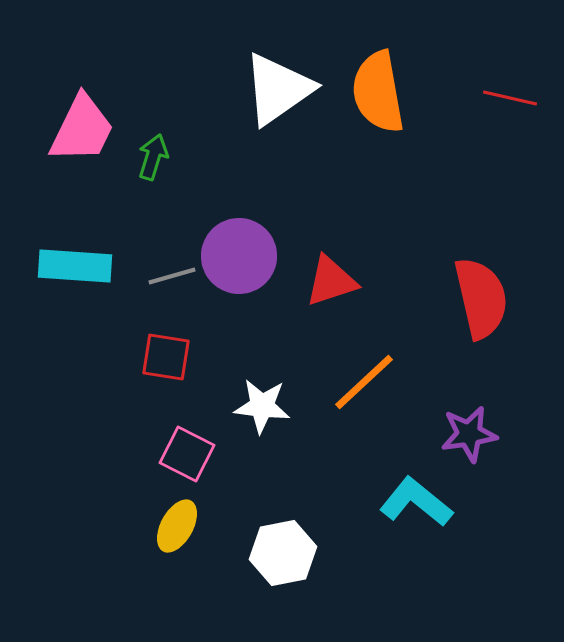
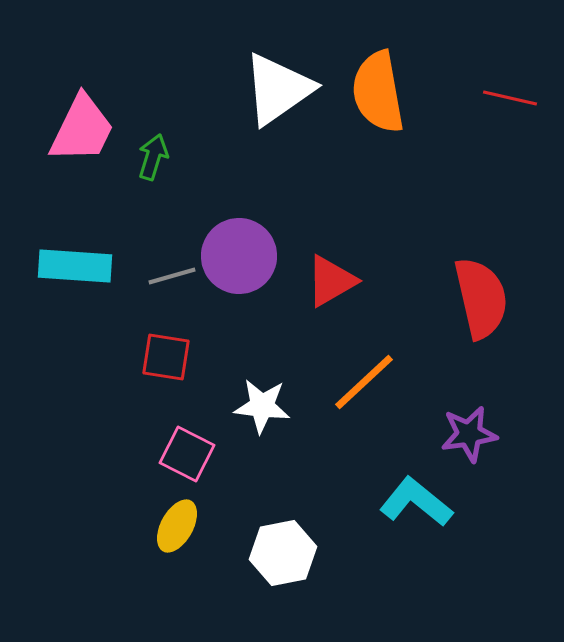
red triangle: rotated 12 degrees counterclockwise
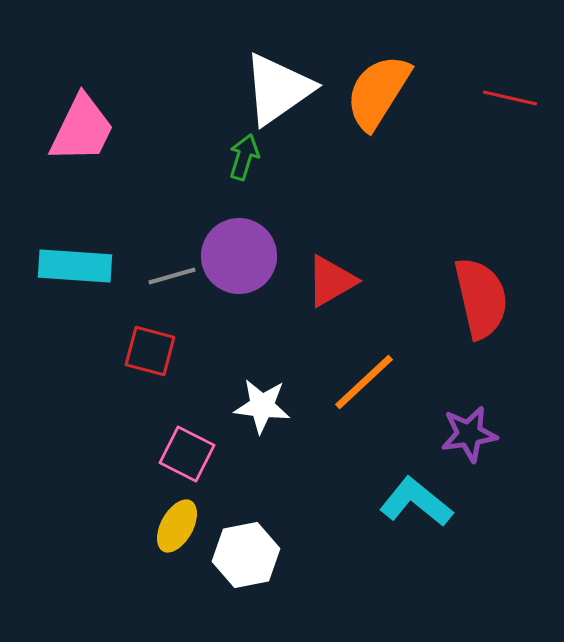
orange semicircle: rotated 42 degrees clockwise
green arrow: moved 91 px right
red square: moved 16 px left, 6 px up; rotated 6 degrees clockwise
white hexagon: moved 37 px left, 2 px down
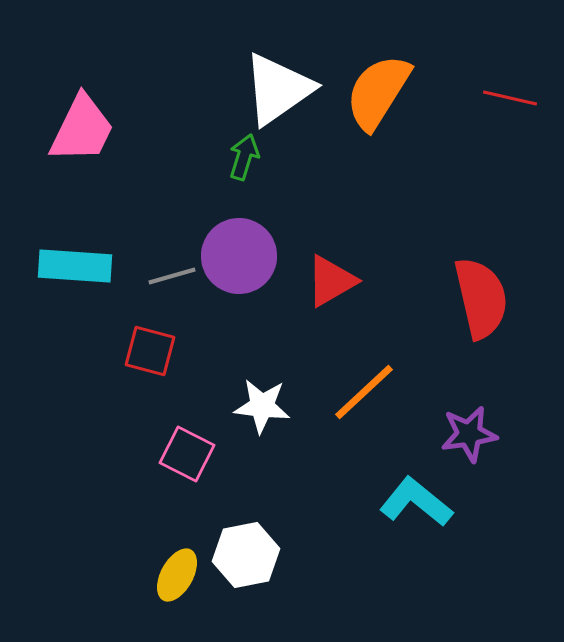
orange line: moved 10 px down
yellow ellipse: moved 49 px down
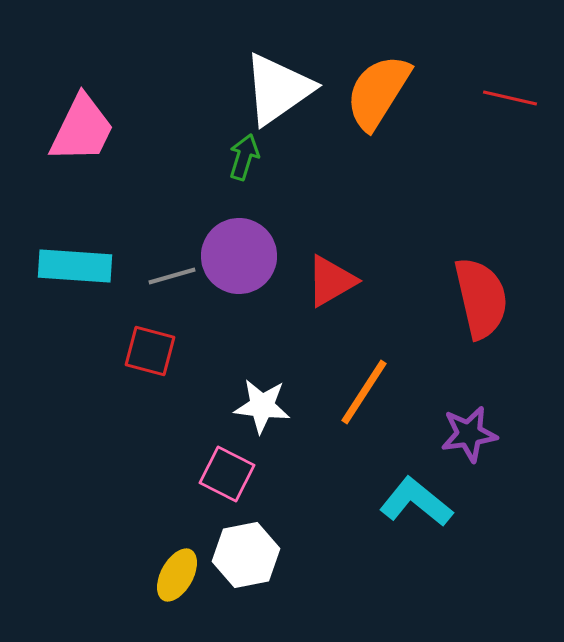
orange line: rotated 14 degrees counterclockwise
pink square: moved 40 px right, 20 px down
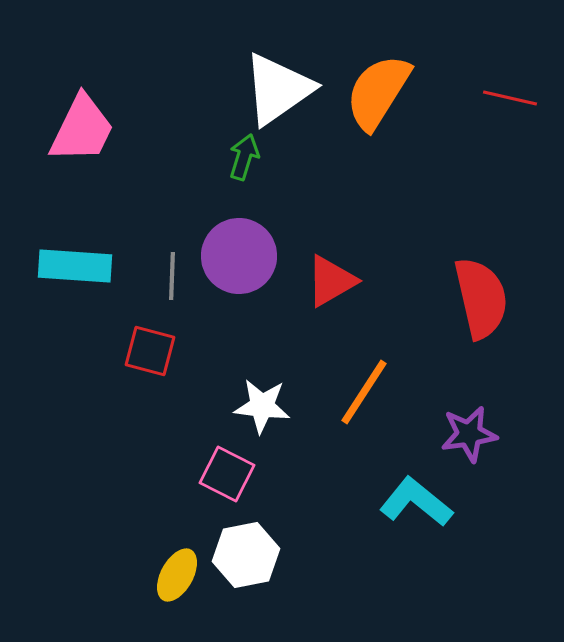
gray line: rotated 72 degrees counterclockwise
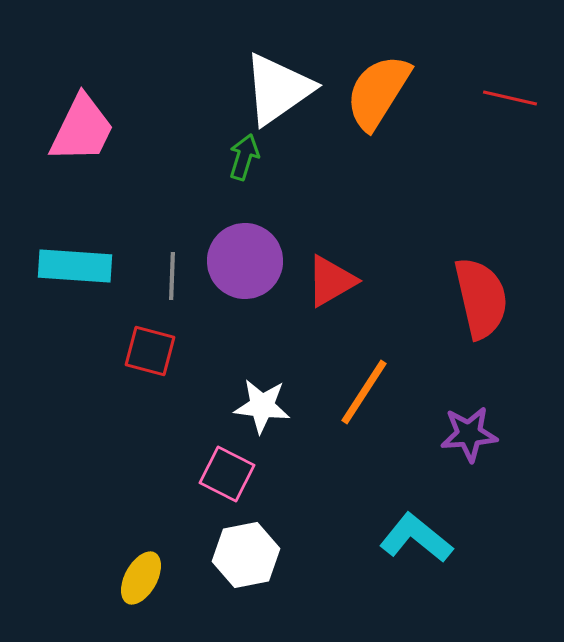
purple circle: moved 6 px right, 5 px down
purple star: rotated 4 degrees clockwise
cyan L-shape: moved 36 px down
yellow ellipse: moved 36 px left, 3 px down
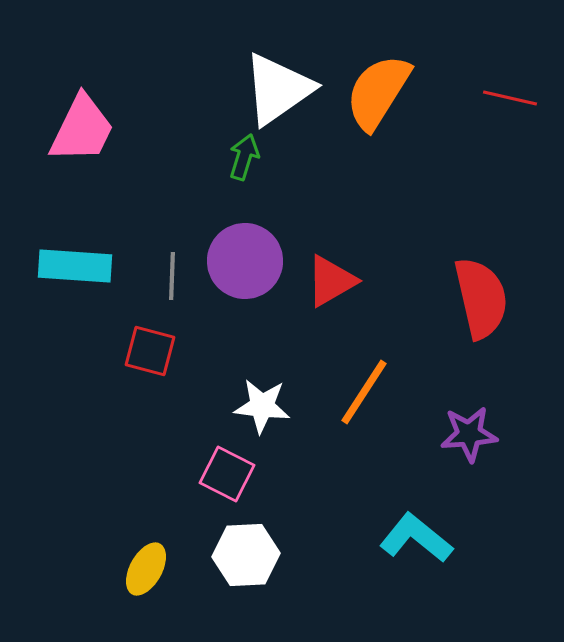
white hexagon: rotated 8 degrees clockwise
yellow ellipse: moved 5 px right, 9 px up
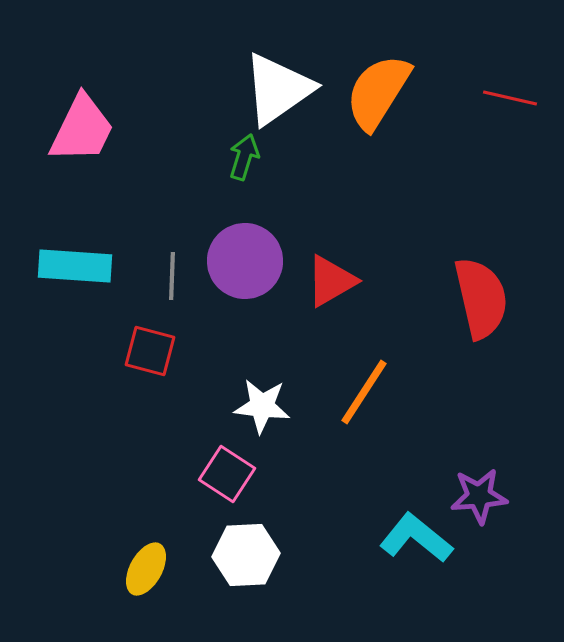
purple star: moved 10 px right, 62 px down
pink square: rotated 6 degrees clockwise
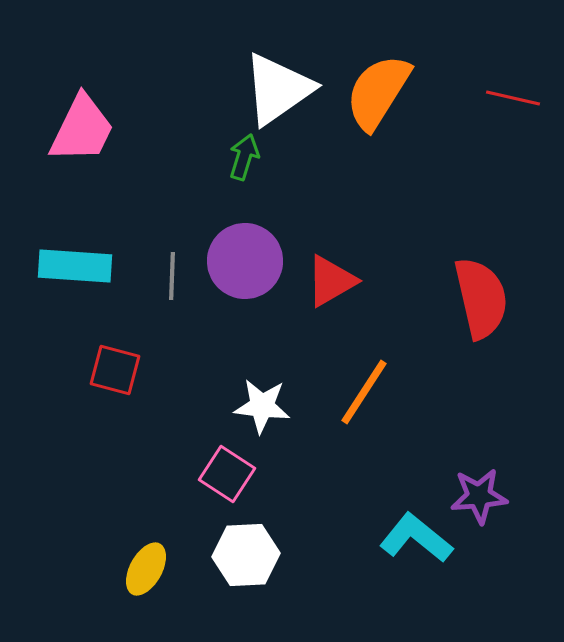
red line: moved 3 px right
red square: moved 35 px left, 19 px down
